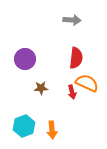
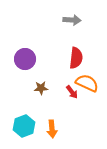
red arrow: rotated 24 degrees counterclockwise
orange arrow: moved 1 px up
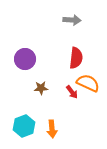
orange semicircle: moved 1 px right
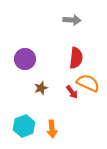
brown star: rotated 16 degrees counterclockwise
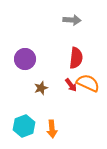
red arrow: moved 1 px left, 7 px up
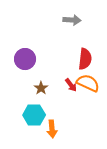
red semicircle: moved 9 px right, 1 px down
brown star: rotated 16 degrees counterclockwise
cyan hexagon: moved 10 px right, 11 px up; rotated 20 degrees clockwise
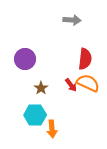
cyan hexagon: moved 1 px right
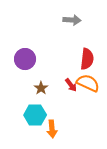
red semicircle: moved 2 px right
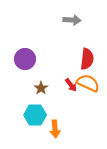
orange arrow: moved 3 px right
